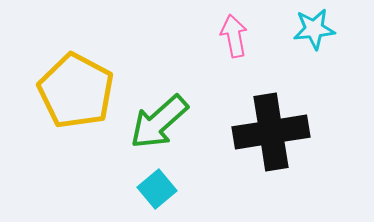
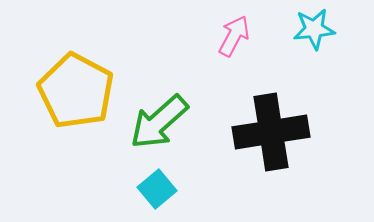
pink arrow: rotated 39 degrees clockwise
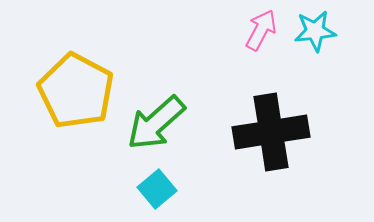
cyan star: moved 1 px right, 2 px down
pink arrow: moved 27 px right, 6 px up
green arrow: moved 3 px left, 1 px down
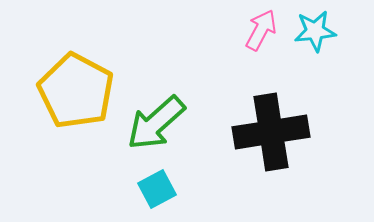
cyan square: rotated 12 degrees clockwise
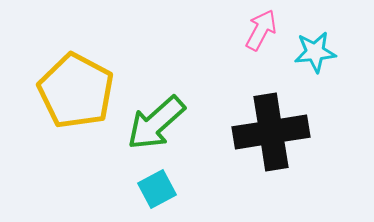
cyan star: moved 21 px down
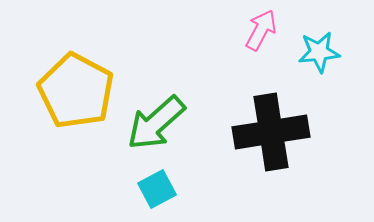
cyan star: moved 4 px right
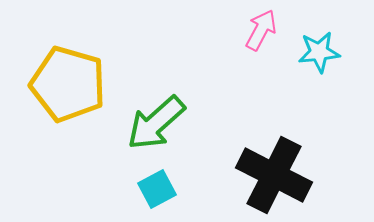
yellow pentagon: moved 8 px left, 7 px up; rotated 12 degrees counterclockwise
black cross: moved 3 px right, 43 px down; rotated 36 degrees clockwise
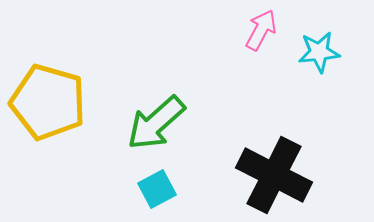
yellow pentagon: moved 20 px left, 18 px down
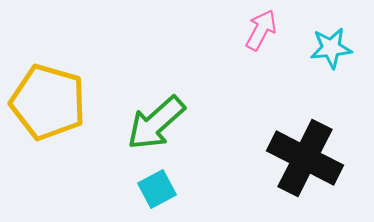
cyan star: moved 12 px right, 4 px up
black cross: moved 31 px right, 17 px up
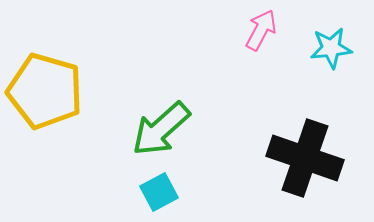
yellow pentagon: moved 3 px left, 11 px up
green arrow: moved 5 px right, 6 px down
black cross: rotated 8 degrees counterclockwise
cyan square: moved 2 px right, 3 px down
